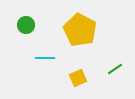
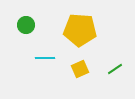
yellow pentagon: rotated 24 degrees counterclockwise
yellow square: moved 2 px right, 9 px up
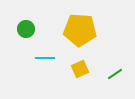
green circle: moved 4 px down
green line: moved 5 px down
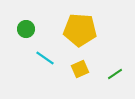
cyan line: rotated 36 degrees clockwise
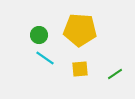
green circle: moved 13 px right, 6 px down
yellow square: rotated 18 degrees clockwise
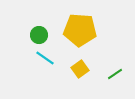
yellow square: rotated 30 degrees counterclockwise
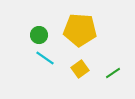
green line: moved 2 px left, 1 px up
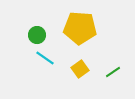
yellow pentagon: moved 2 px up
green circle: moved 2 px left
green line: moved 1 px up
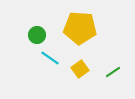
cyan line: moved 5 px right
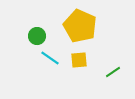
yellow pentagon: moved 2 px up; rotated 20 degrees clockwise
green circle: moved 1 px down
yellow square: moved 1 px left, 9 px up; rotated 30 degrees clockwise
